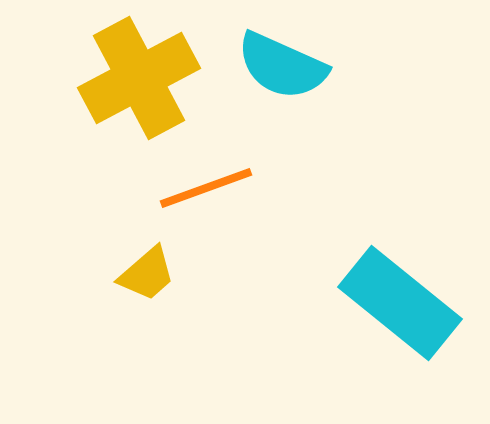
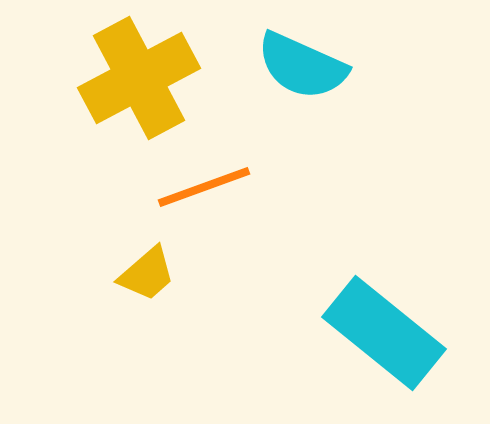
cyan semicircle: moved 20 px right
orange line: moved 2 px left, 1 px up
cyan rectangle: moved 16 px left, 30 px down
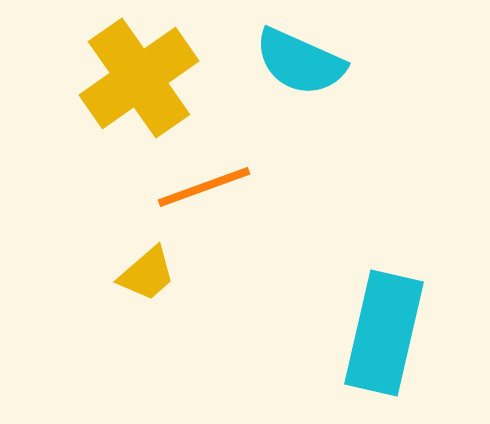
cyan semicircle: moved 2 px left, 4 px up
yellow cross: rotated 7 degrees counterclockwise
cyan rectangle: rotated 64 degrees clockwise
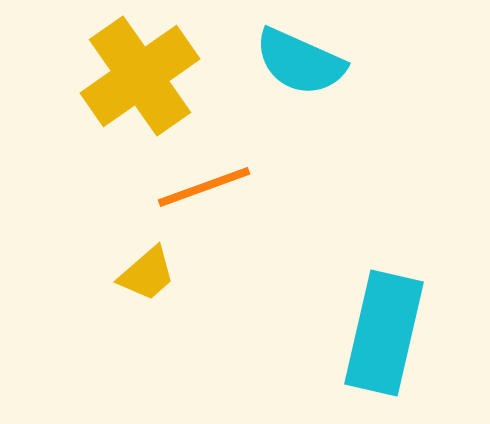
yellow cross: moved 1 px right, 2 px up
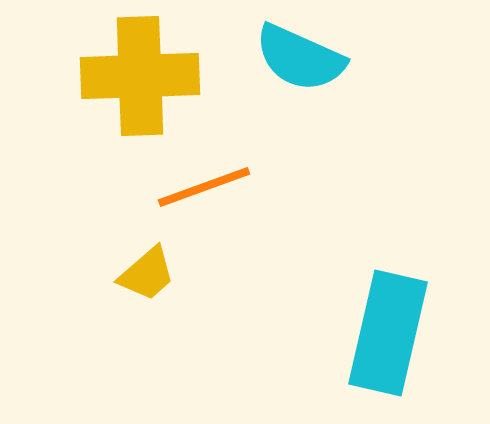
cyan semicircle: moved 4 px up
yellow cross: rotated 33 degrees clockwise
cyan rectangle: moved 4 px right
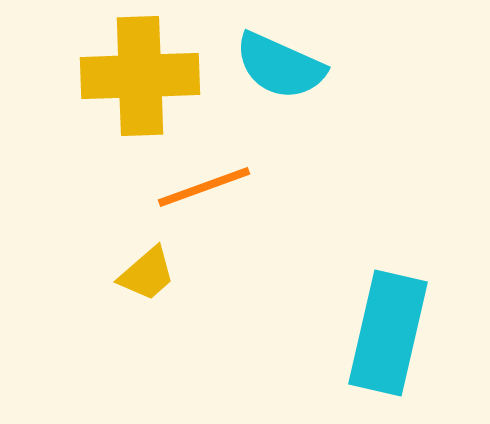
cyan semicircle: moved 20 px left, 8 px down
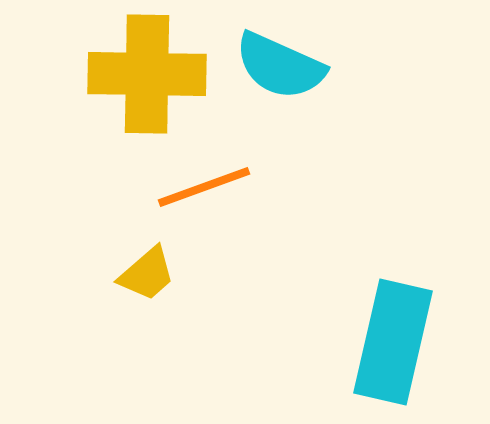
yellow cross: moved 7 px right, 2 px up; rotated 3 degrees clockwise
cyan rectangle: moved 5 px right, 9 px down
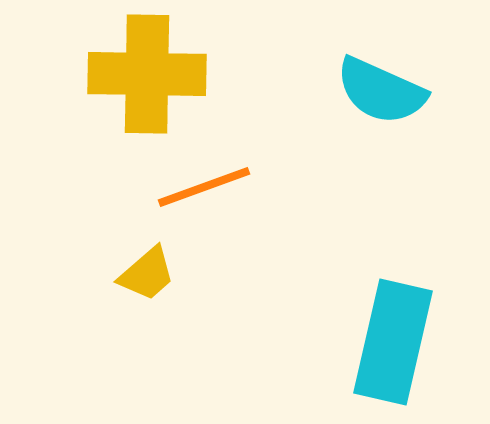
cyan semicircle: moved 101 px right, 25 px down
